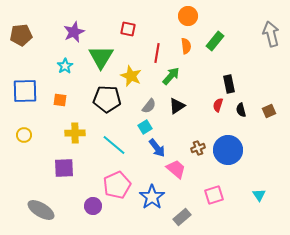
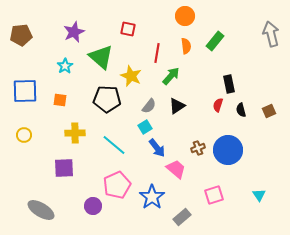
orange circle: moved 3 px left
green triangle: rotated 20 degrees counterclockwise
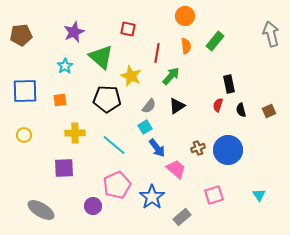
orange square: rotated 16 degrees counterclockwise
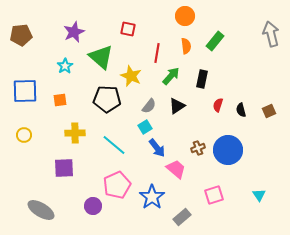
black rectangle: moved 27 px left, 5 px up; rotated 24 degrees clockwise
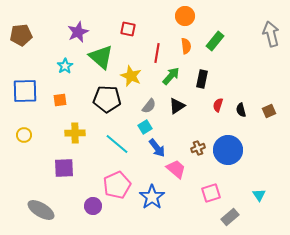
purple star: moved 4 px right
cyan line: moved 3 px right, 1 px up
pink square: moved 3 px left, 2 px up
gray rectangle: moved 48 px right
